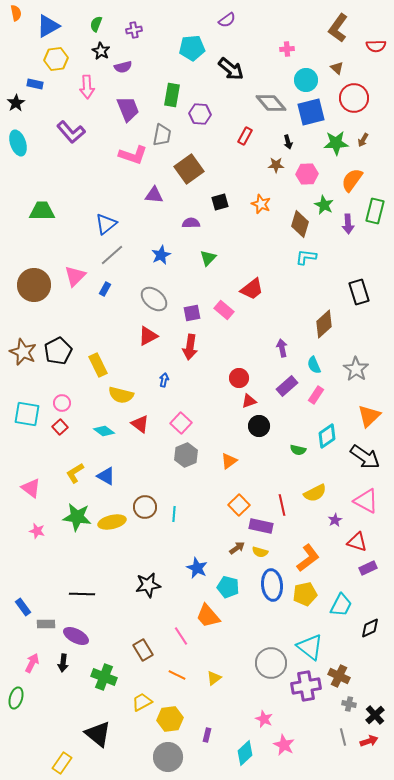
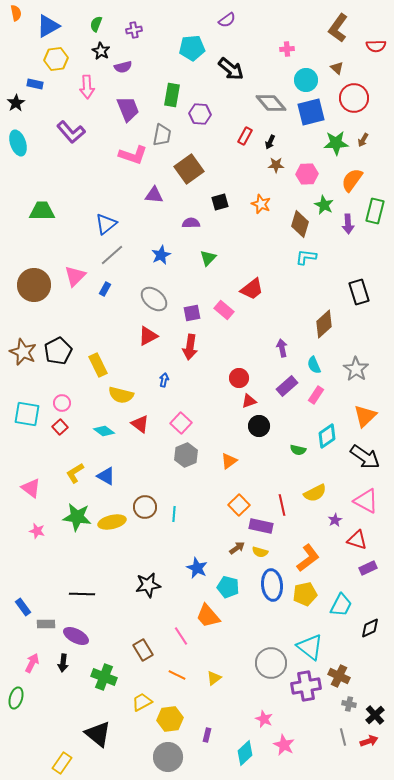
black arrow at (288, 142): moved 18 px left; rotated 40 degrees clockwise
orange triangle at (369, 416): moved 4 px left
red triangle at (357, 542): moved 2 px up
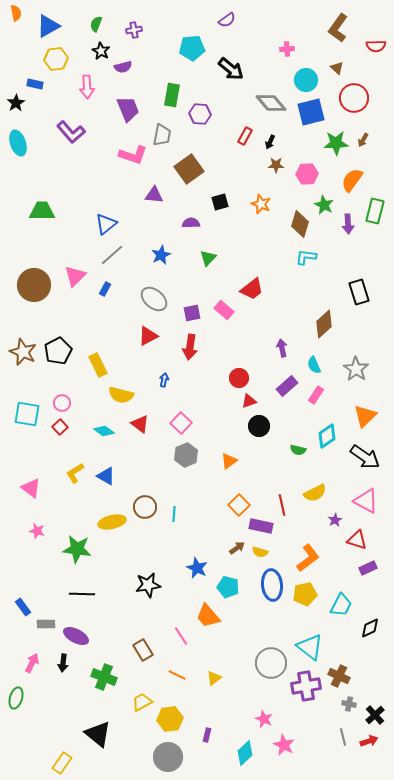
green star at (77, 517): moved 32 px down
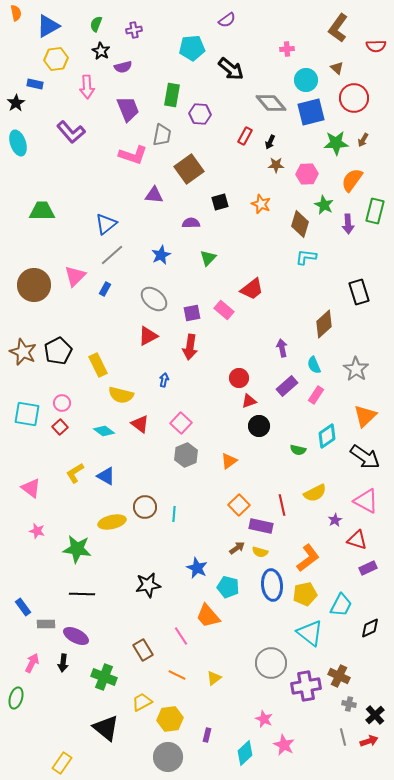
cyan triangle at (310, 647): moved 14 px up
black triangle at (98, 734): moved 8 px right, 6 px up
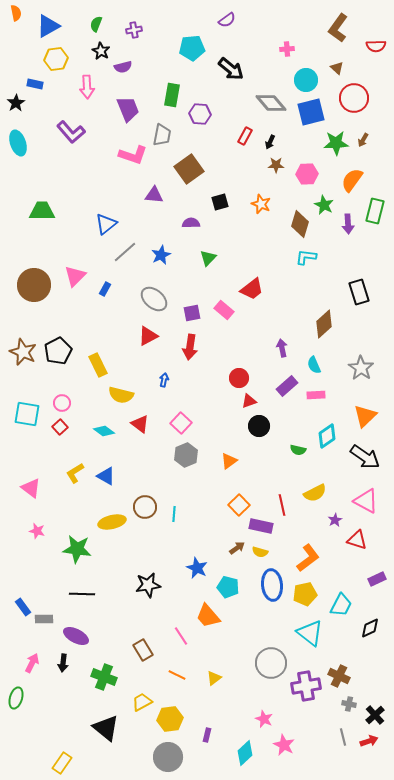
gray line at (112, 255): moved 13 px right, 3 px up
gray star at (356, 369): moved 5 px right, 1 px up
pink rectangle at (316, 395): rotated 54 degrees clockwise
purple rectangle at (368, 568): moved 9 px right, 11 px down
gray rectangle at (46, 624): moved 2 px left, 5 px up
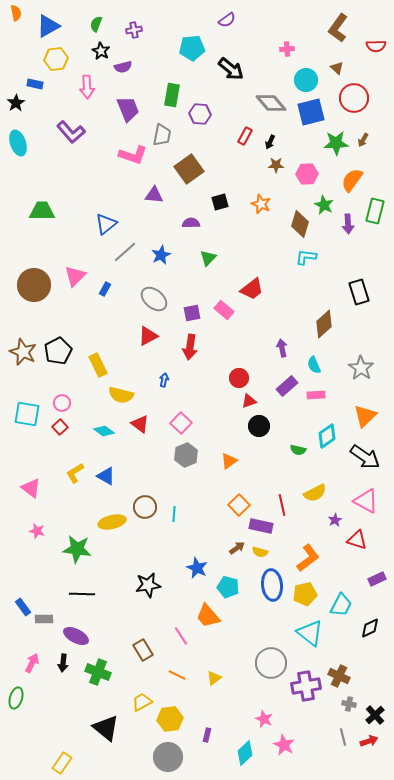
green cross at (104, 677): moved 6 px left, 5 px up
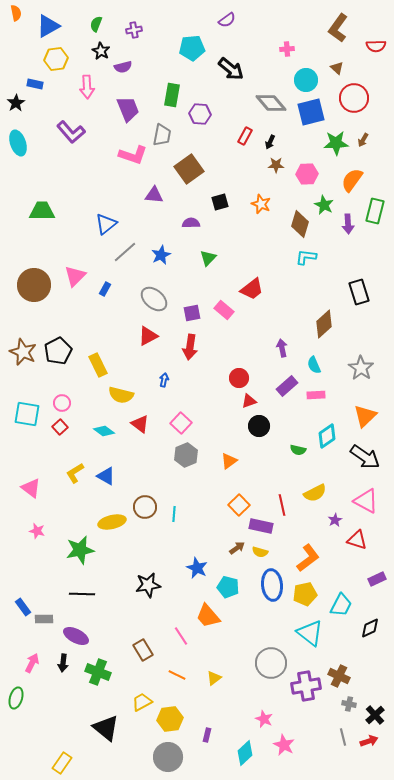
green star at (77, 549): moved 3 px right, 1 px down; rotated 20 degrees counterclockwise
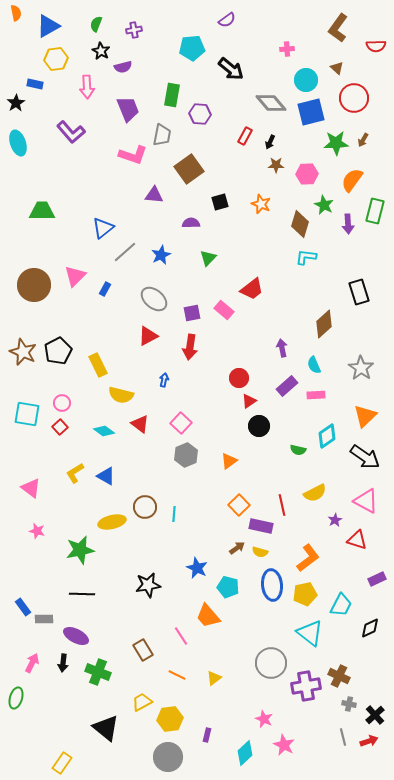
blue triangle at (106, 224): moved 3 px left, 4 px down
red triangle at (249, 401): rotated 14 degrees counterclockwise
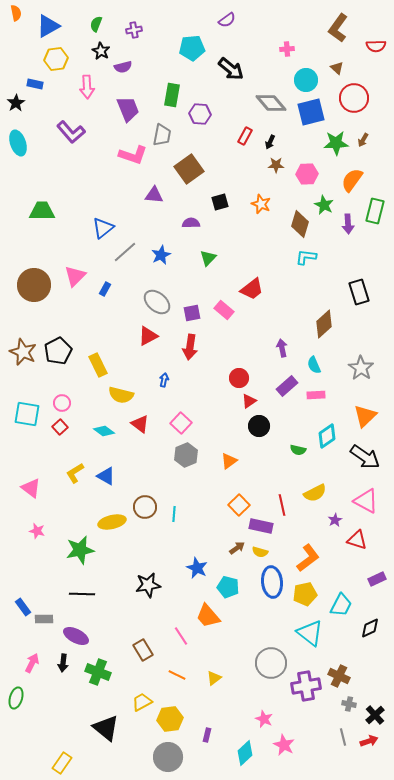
gray ellipse at (154, 299): moved 3 px right, 3 px down
blue ellipse at (272, 585): moved 3 px up
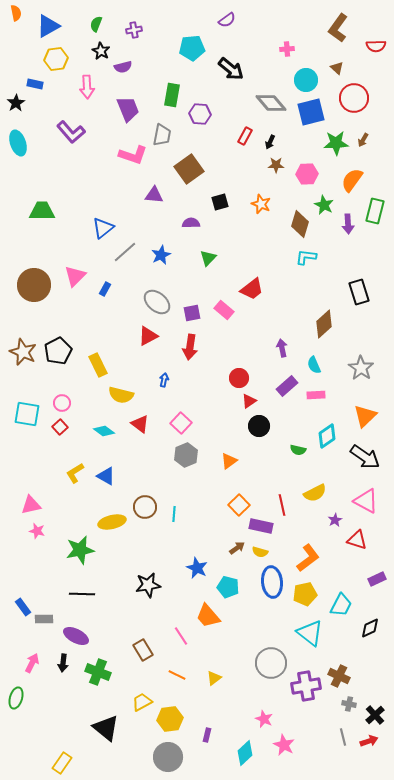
pink triangle at (31, 488): moved 17 px down; rotated 50 degrees counterclockwise
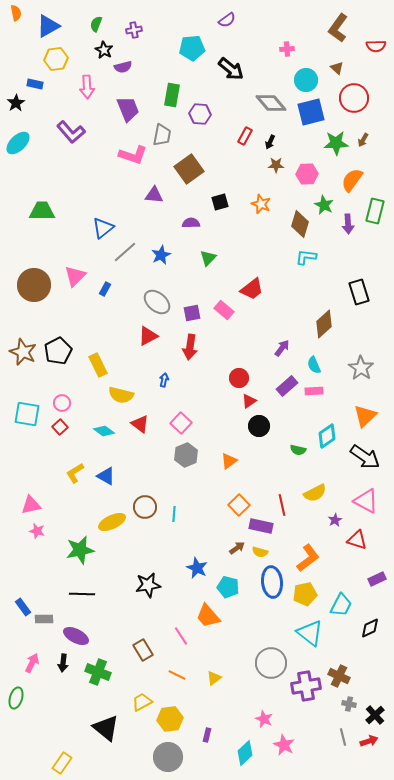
black star at (101, 51): moved 3 px right, 1 px up
cyan ellipse at (18, 143): rotated 65 degrees clockwise
purple arrow at (282, 348): rotated 48 degrees clockwise
pink rectangle at (316, 395): moved 2 px left, 4 px up
yellow ellipse at (112, 522): rotated 12 degrees counterclockwise
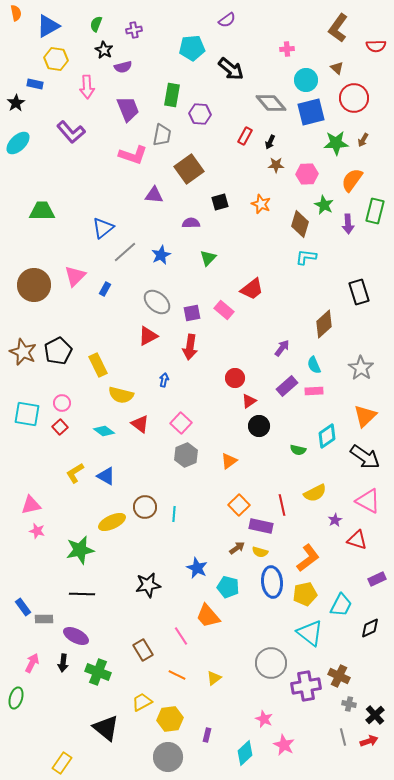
yellow hexagon at (56, 59): rotated 15 degrees clockwise
red circle at (239, 378): moved 4 px left
pink triangle at (366, 501): moved 2 px right
